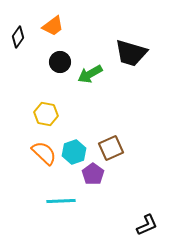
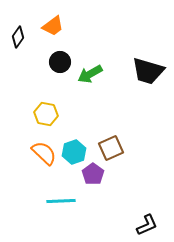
black trapezoid: moved 17 px right, 18 px down
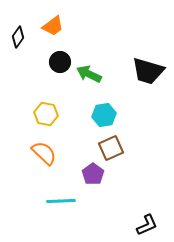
green arrow: moved 1 px left; rotated 55 degrees clockwise
cyan hexagon: moved 30 px right, 37 px up; rotated 10 degrees clockwise
